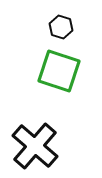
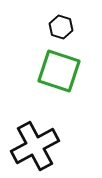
black cross: rotated 21 degrees clockwise
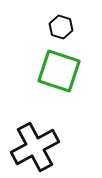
black cross: moved 1 px down
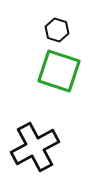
black hexagon: moved 4 px left, 3 px down
